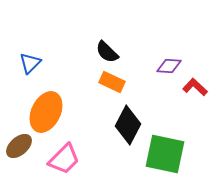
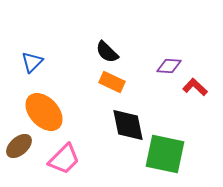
blue triangle: moved 2 px right, 1 px up
orange ellipse: moved 2 px left; rotated 69 degrees counterclockwise
black diamond: rotated 39 degrees counterclockwise
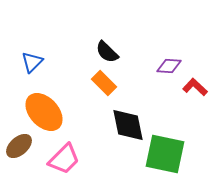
orange rectangle: moved 8 px left, 1 px down; rotated 20 degrees clockwise
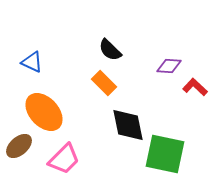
black semicircle: moved 3 px right, 2 px up
blue triangle: rotated 50 degrees counterclockwise
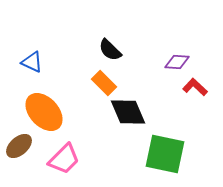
purple diamond: moved 8 px right, 4 px up
black diamond: moved 13 px up; rotated 12 degrees counterclockwise
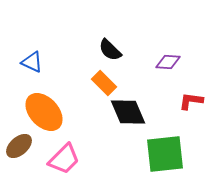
purple diamond: moved 9 px left
red L-shape: moved 4 px left, 14 px down; rotated 35 degrees counterclockwise
green square: rotated 18 degrees counterclockwise
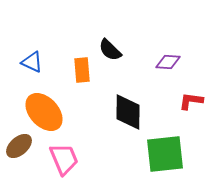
orange rectangle: moved 22 px left, 13 px up; rotated 40 degrees clockwise
black diamond: rotated 24 degrees clockwise
pink trapezoid: rotated 68 degrees counterclockwise
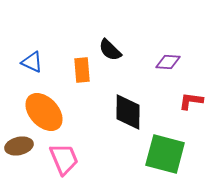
brown ellipse: rotated 28 degrees clockwise
green square: rotated 21 degrees clockwise
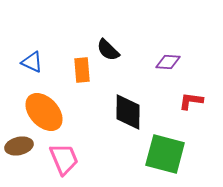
black semicircle: moved 2 px left
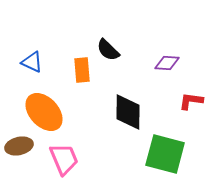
purple diamond: moved 1 px left, 1 px down
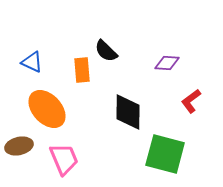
black semicircle: moved 2 px left, 1 px down
red L-shape: rotated 45 degrees counterclockwise
orange ellipse: moved 3 px right, 3 px up
